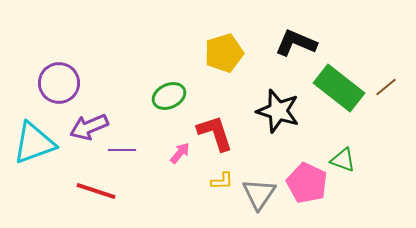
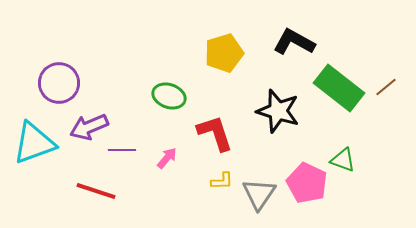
black L-shape: moved 2 px left, 1 px up; rotated 6 degrees clockwise
green ellipse: rotated 44 degrees clockwise
pink arrow: moved 13 px left, 5 px down
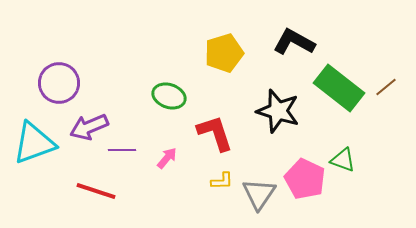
pink pentagon: moved 2 px left, 4 px up
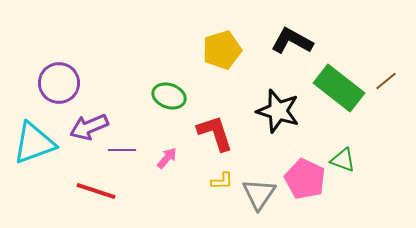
black L-shape: moved 2 px left, 1 px up
yellow pentagon: moved 2 px left, 3 px up
brown line: moved 6 px up
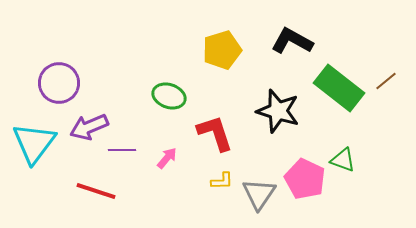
cyan triangle: rotated 33 degrees counterclockwise
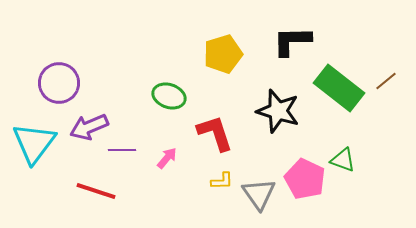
black L-shape: rotated 30 degrees counterclockwise
yellow pentagon: moved 1 px right, 4 px down
gray triangle: rotated 9 degrees counterclockwise
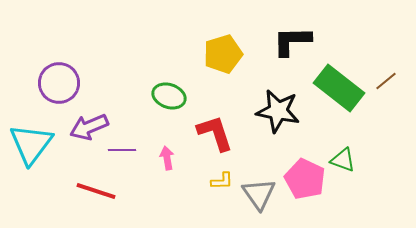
black star: rotated 6 degrees counterclockwise
cyan triangle: moved 3 px left, 1 px down
pink arrow: rotated 50 degrees counterclockwise
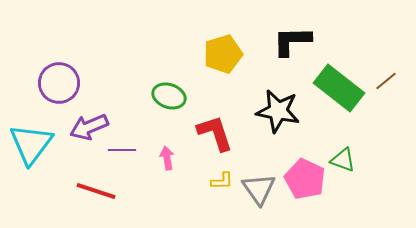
gray triangle: moved 5 px up
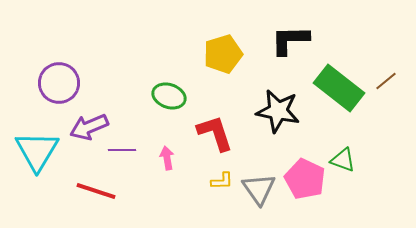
black L-shape: moved 2 px left, 1 px up
cyan triangle: moved 6 px right, 7 px down; rotated 6 degrees counterclockwise
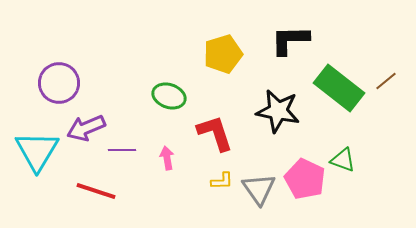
purple arrow: moved 3 px left, 1 px down
